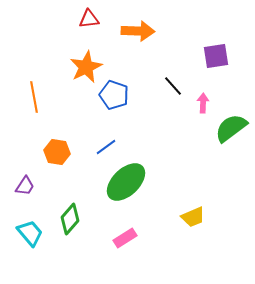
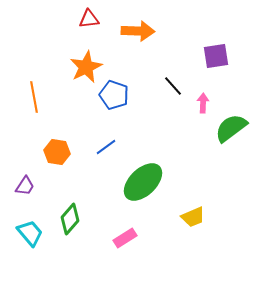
green ellipse: moved 17 px right
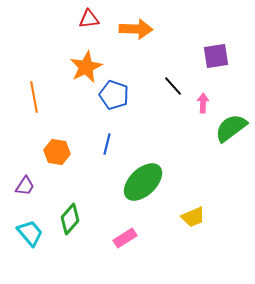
orange arrow: moved 2 px left, 2 px up
blue line: moved 1 px right, 3 px up; rotated 40 degrees counterclockwise
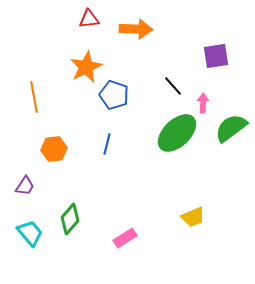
orange hexagon: moved 3 px left, 3 px up; rotated 15 degrees counterclockwise
green ellipse: moved 34 px right, 49 px up
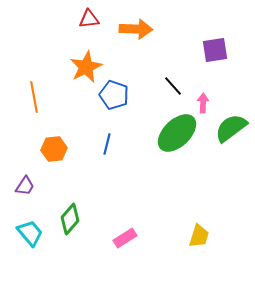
purple square: moved 1 px left, 6 px up
yellow trapezoid: moved 6 px right, 19 px down; rotated 50 degrees counterclockwise
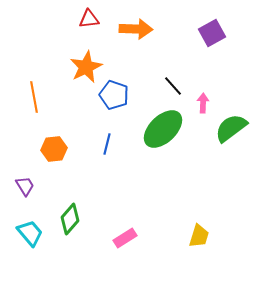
purple square: moved 3 px left, 17 px up; rotated 20 degrees counterclockwise
green ellipse: moved 14 px left, 4 px up
purple trapezoid: rotated 65 degrees counterclockwise
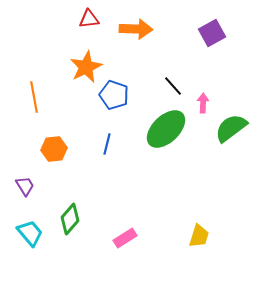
green ellipse: moved 3 px right
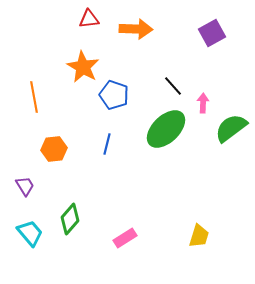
orange star: moved 3 px left; rotated 16 degrees counterclockwise
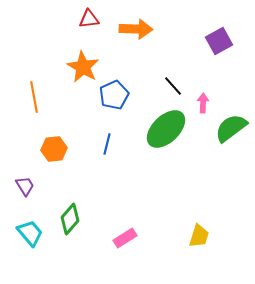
purple square: moved 7 px right, 8 px down
blue pentagon: rotated 28 degrees clockwise
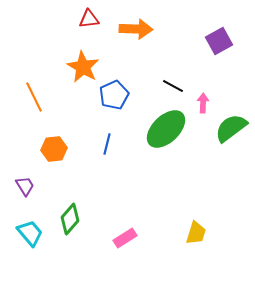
black line: rotated 20 degrees counterclockwise
orange line: rotated 16 degrees counterclockwise
yellow trapezoid: moved 3 px left, 3 px up
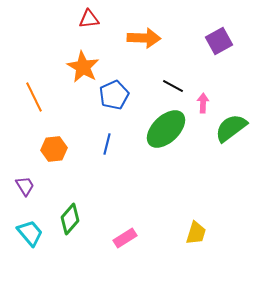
orange arrow: moved 8 px right, 9 px down
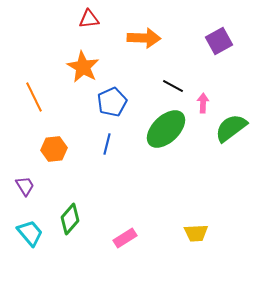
blue pentagon: moved 2 px left, 7 px down
yellow trapezoid: rotated 70 degrees clockwise
